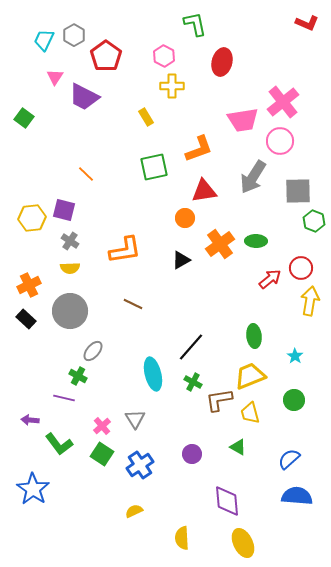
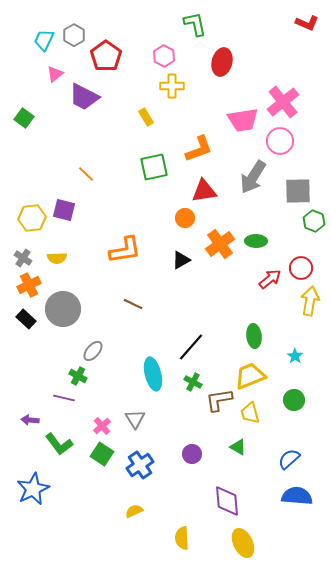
pink triangle at (55, 77): moved 3 px up; rotated 18 degrees clockwise
gray cross at (70, 241): moved 47 px left, 17 px down
yellow semicircle at (70, 268): moved 13 px left, 10 px up
gray circle at (70, 311): moved 7 px left, 2 px up
blue star at (33, 489): rotated 12 degrees clockwise
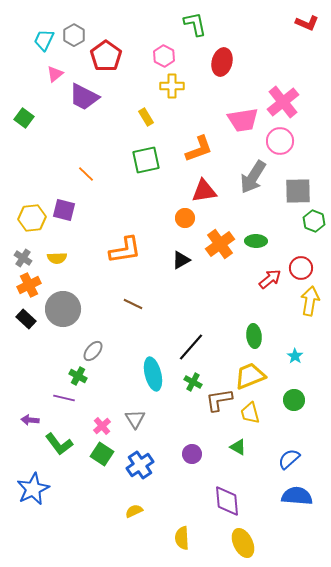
green square at (154, 167): moved 8 px left, 7 px up
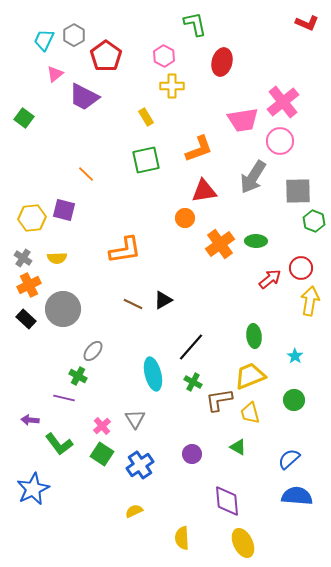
black triangle at (181, 260): moved 18 px left, 40 px down
